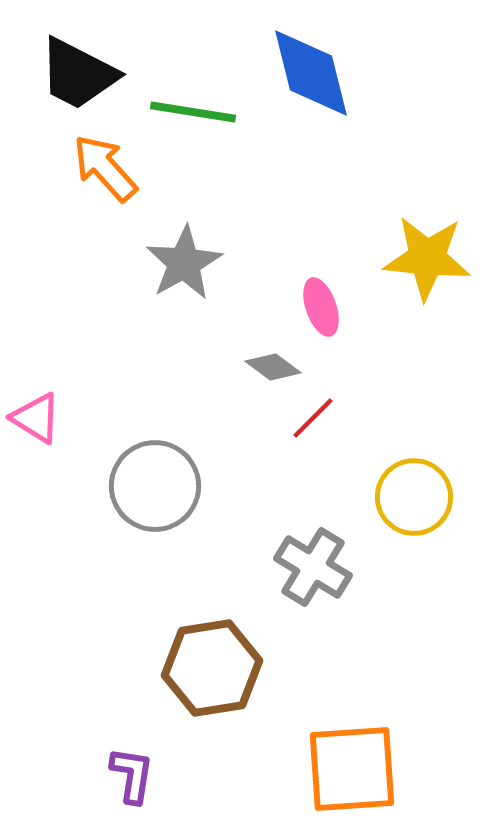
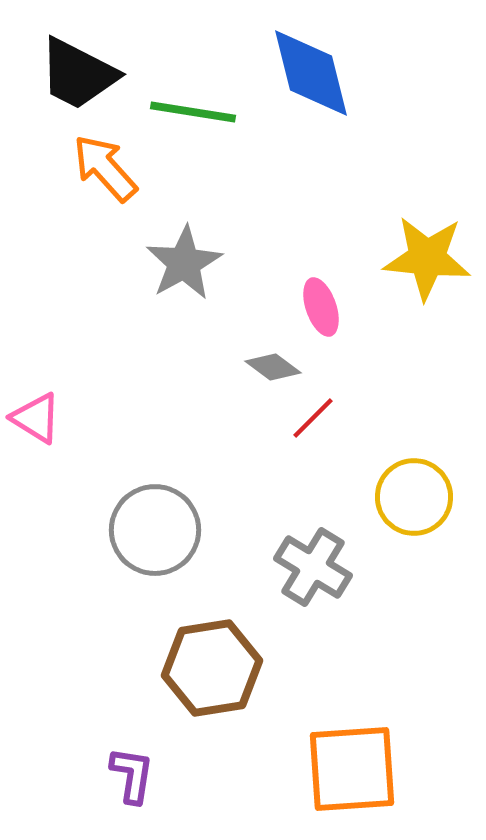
gray circle: moved 44 px down
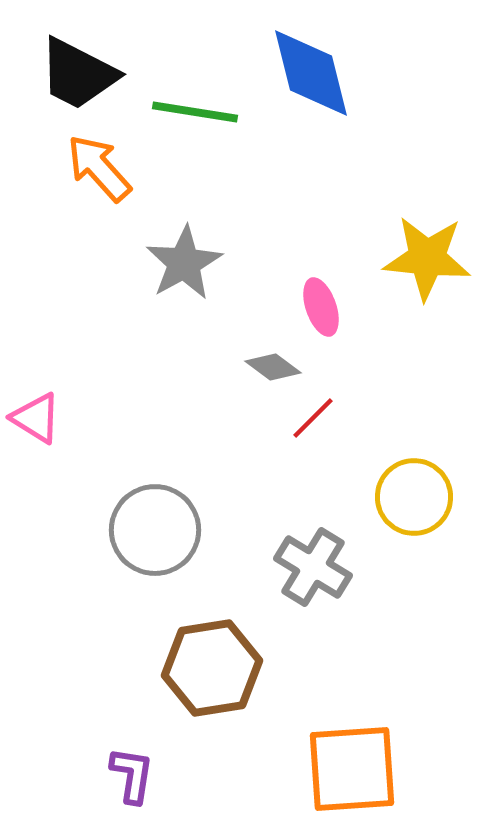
green line: moved 2 px right
orange arrow: moved 6 px left
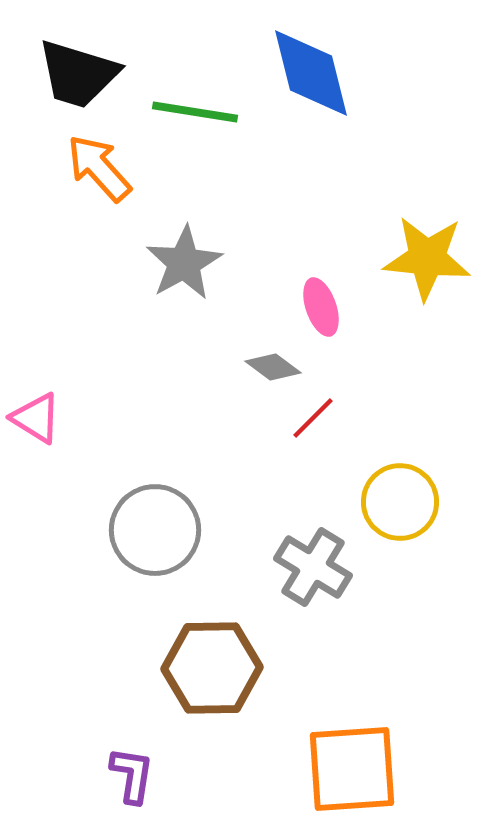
black trapezoid: rotated 10 degrees counterclockwise
yellow circle: moved 14 px left, 5 px down
brown hexagon: rotated 8 degrees clockwise
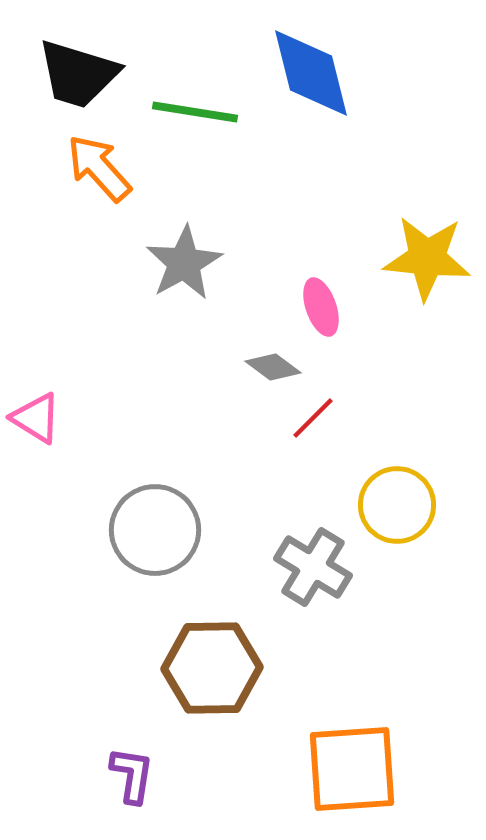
yellow circle: moved 3 px left, 3 px down
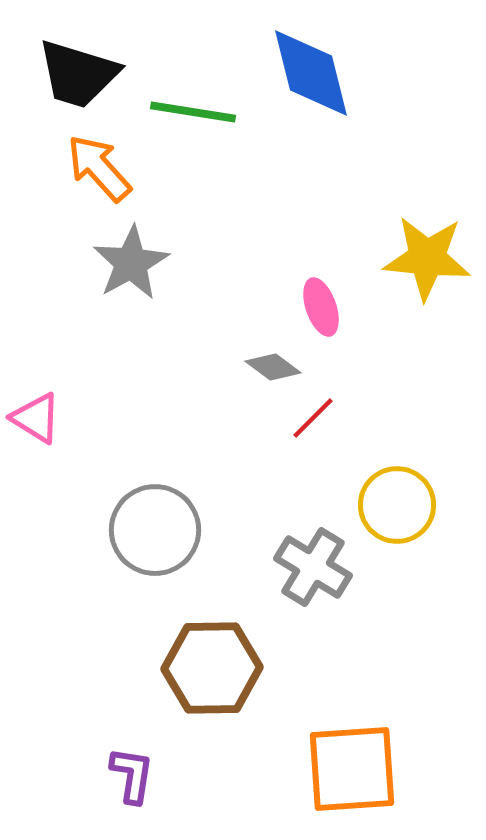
green line: moved 2 px left
gray star: moved 53 px left
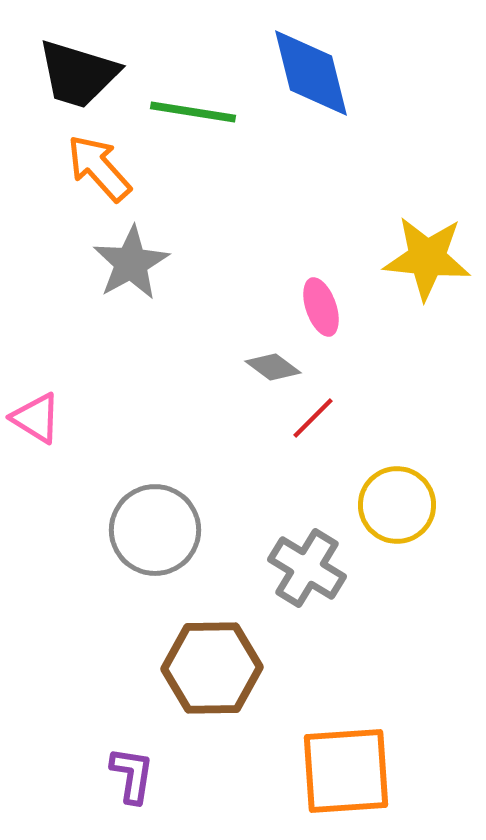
gray cross: moved 6 px left, 1 px down
orange square: moved 6 px left, 2 px down
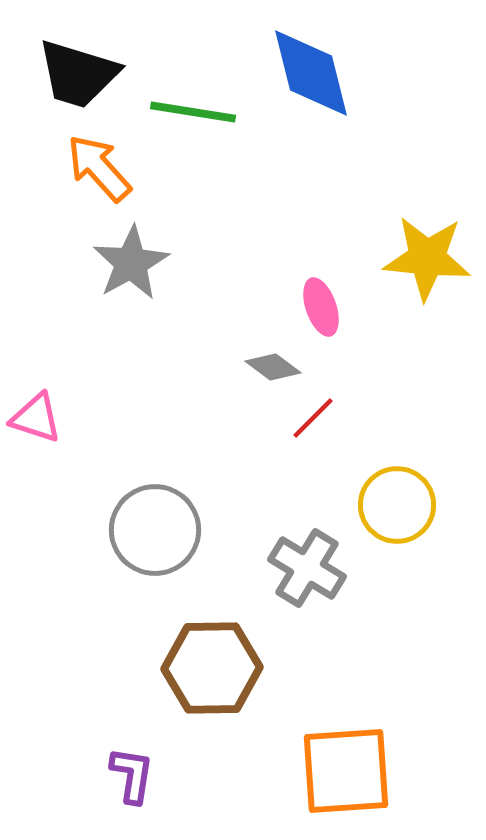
pink triangle: rotated 14 degrees counterclockwise
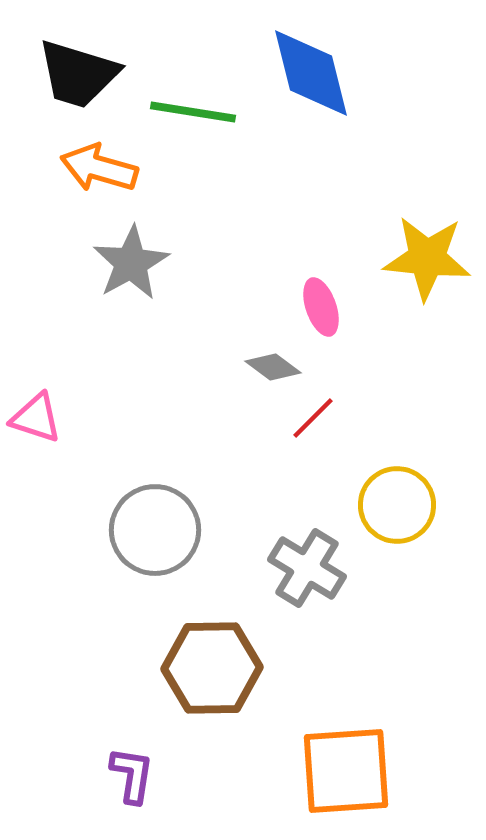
orange arrow: rotated 32 degrees counterclockwise
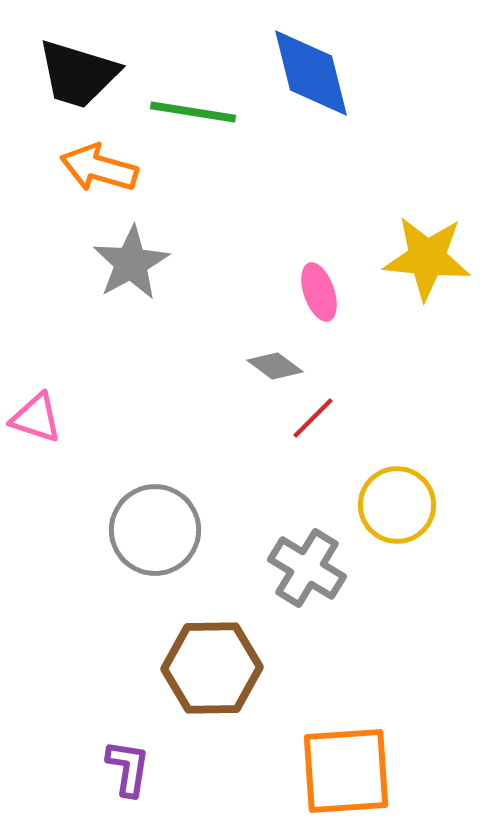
pink ellipse: moved 2 px left, 15 px up
gray diamond: moved 2 px right, 1 px up
purple L-shape: moved 4 px left, 7 px up
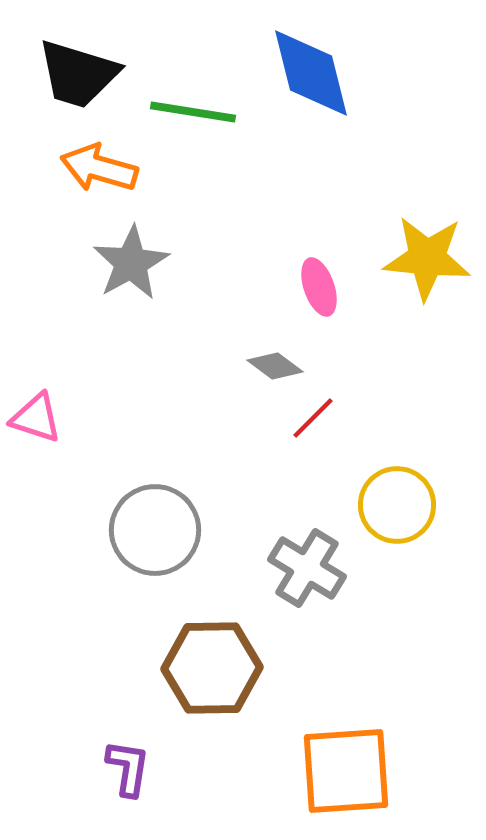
pink ellipse: moved 5 px up
